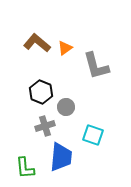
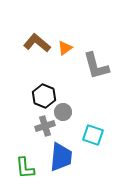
black hexagon: moved 3 px right, 4 px down
gray circle: moved 3 px left, 5 px down
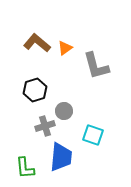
black hexagon: moved 9 px left, 6 px up; rotated 20 degrees clockwise
gray circle: moved 1 px right, 1 px up
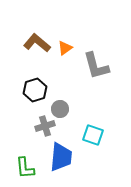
gray circle: moved 4 px left, 2 px up
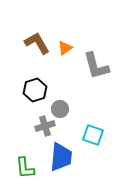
brown L-shape: rotated 20 degrees clockwise
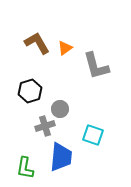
black hexagon: moved 5 px left, 1 px down
green L-shape: rotated 15 degrees clockwise
